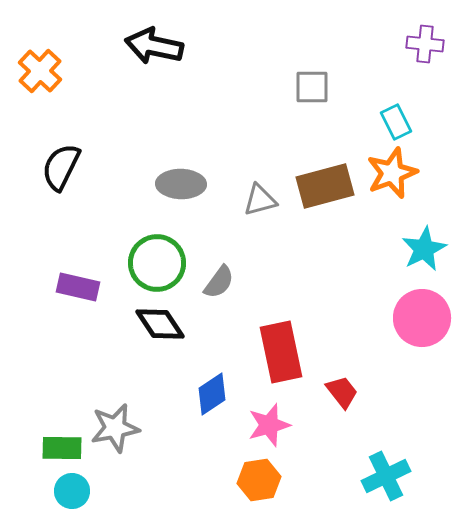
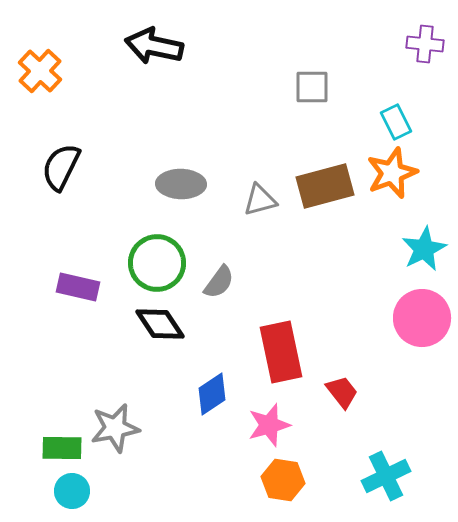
orange hexagon: moved 24 px right; rotated 18 degrees clockwise
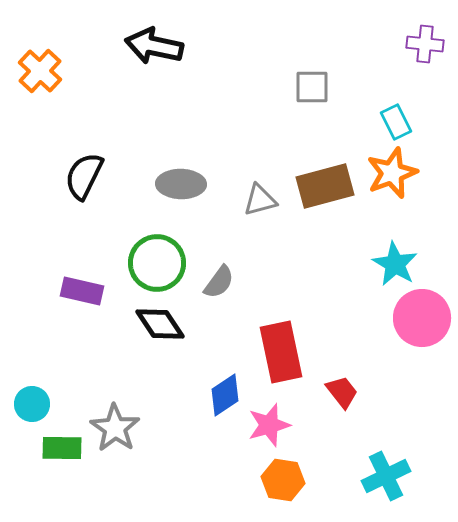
black semicircle: moved 23 px right, 9 px down
cyan star: moved 29 px left, 15 px down; rotated 15 degrees counterclockwise
purple rectangle: moved 4 px right, 4 px down
blue diamond: moved 13 px right, 1 px down
gray star: rotated 27 degrees counterclockwise
cyan circle: moved 40 px left, 87 px up
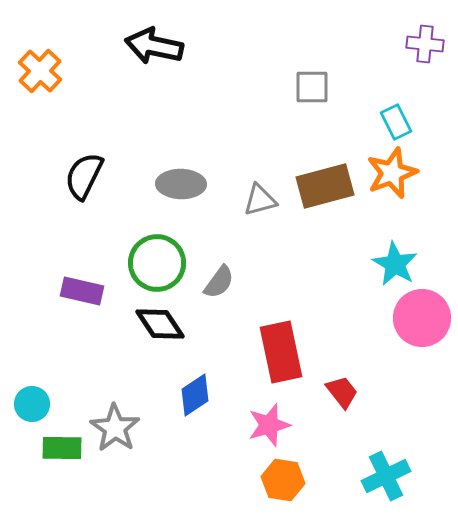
blue diamond: moved 30 px left
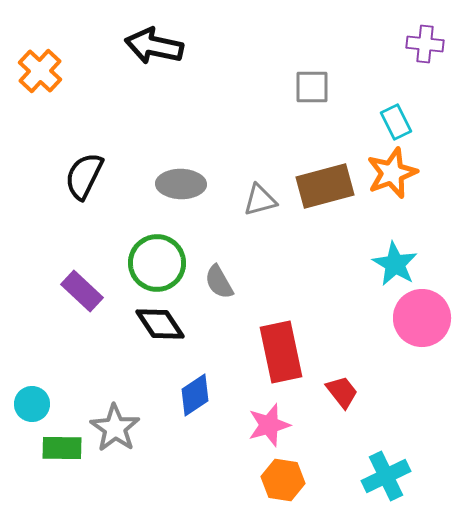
gray semicircle: rotated 114 degrees clockwise
purple rectangle: rotated 30 degrees clockwise
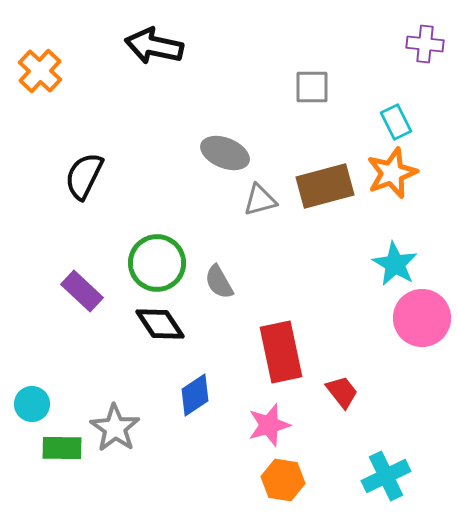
gray ellipse: moved 44 px right, 31 px up; rotated 21 degrees clockwise
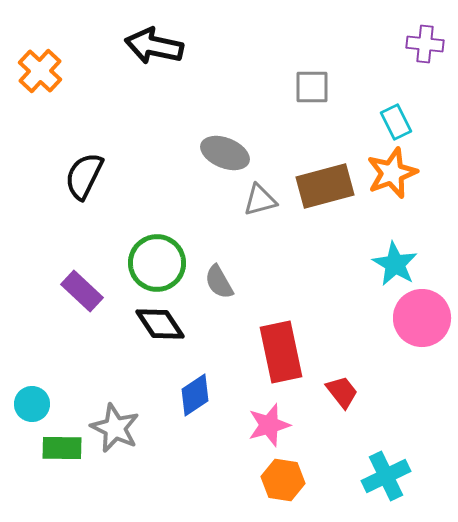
gray star: rotated 9 degrees counterclockwise
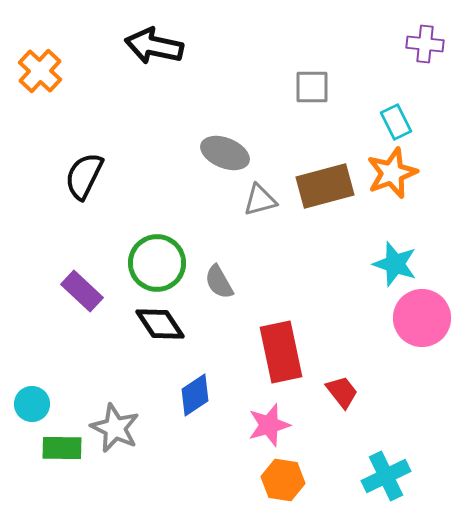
cyan star: rotated 12 degrees counterclockwise
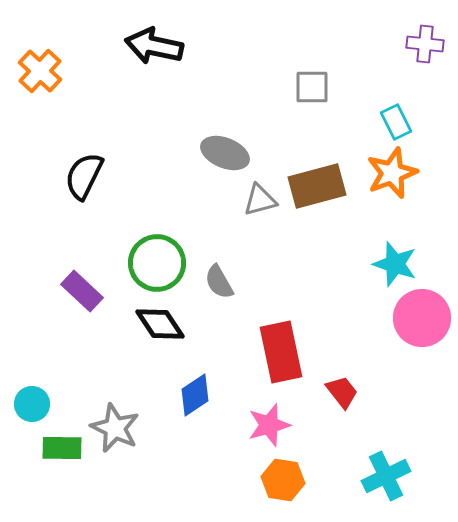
brown rectangle: moved 8 px left
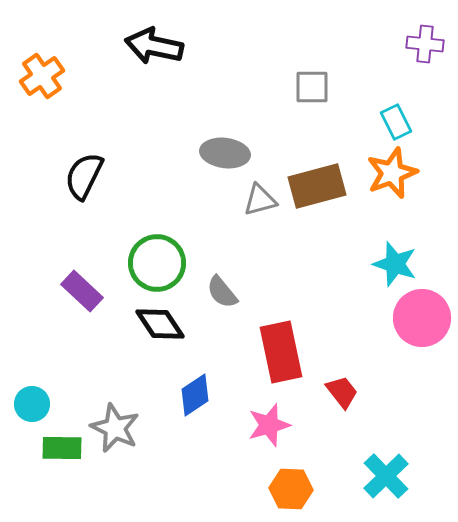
orange cross: moved 2 px right, 5 px down; rotated 12 degrees clockwise
gray ellipse: rotated 15 degrees counterclockwise
gray semicircle: moved 3 px right, 10 px down; rotated 9 degrees counterclockwise
cyan cross: rotated 18 degrees counterclockwise
orange hexagon: moved 8 px right, 9 px down; rotated 6 degrees counterclockwise
